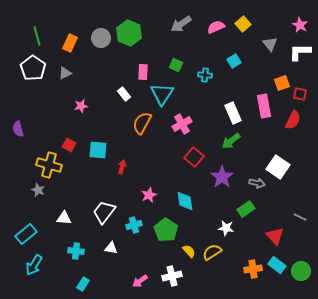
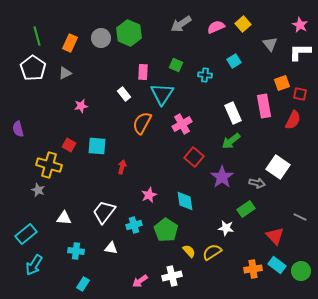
cyan square at (98, 150): moved 1 px left, 4 px up
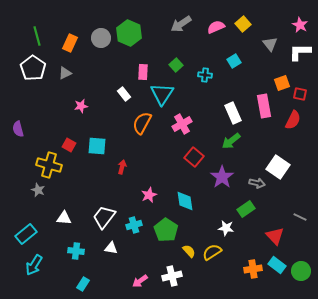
green square at (176, 65): rotated 24 degrees clockwise
white trapezoid at (104, 212): moved 5 px down
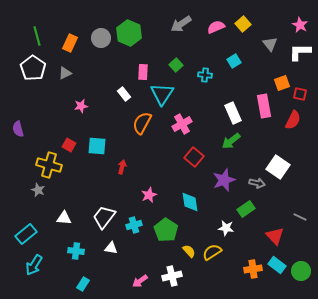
purple star at (222, 177): moved 2 px right, 3 px down; rotated 15 degrees clockwise
cyan diamond at (185, 201): moved 5 px right, 1 px down
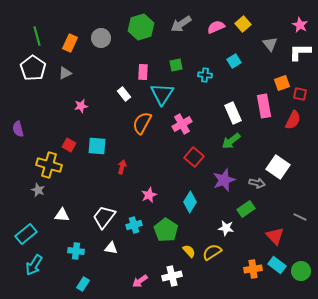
green hexagon at (129, 33): moved 12 px right, 6 px up; rotated 20 degrees clockwise
green square at (176, 65): rotated 32 degrees clockwise
cyan diamond at (190, 202): rotated 40 degrees clockwise
white triangle at (64, 218): moved 2 px left, 3 px up
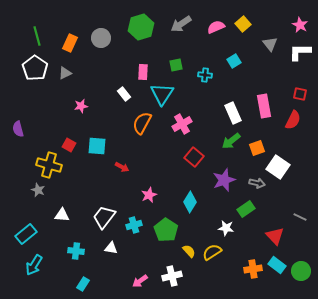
white pentagon at (33, 68): moved 2 px right
orange square at (282, 83): moved 25 px left, 65 px down
red arrow at (122, 167): rotated 104 degrees clockwise
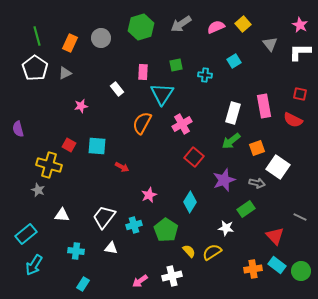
white rectangle at (124, 94): moved 7 px left, 5 px up
white rectangle at (233, 113): rotated 40 degrees clockwise
red semicircle at (293, 120): rotated 90 degrees clockwise
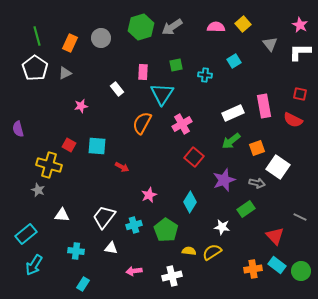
gray arrow at (181, 24): moved 9 px left, 3 px down
pink semicircle at (216, 27): rotated 24 degrees clockwise
white rectangle at (233, 113): rotated 50 degrees clockwise
white star at (226, 228): moved 4 px left, 1 px up
yellow semicircle at (189, 251): rotated 40 degrees counterclockwise
pink arrow at (140, 281): moved 6 px left, 10 px up; rotated 28 degrees clockwise
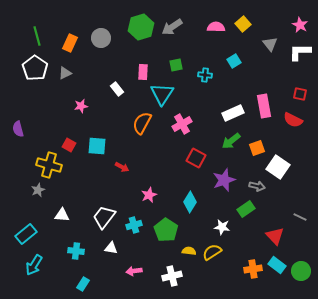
red square at (194, 157): moved 2 px right, 1 px down; rotated 12 degrees counterclockwise
gray arrow at (257, 183): moved 3 px down
gray star at (38, 190): rotated 24 degrees clockwise
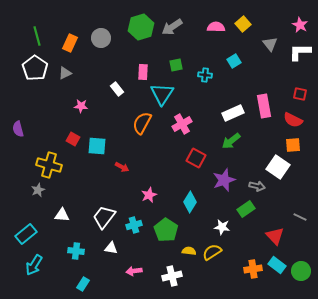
pink star at (81, 106): rotated 16 degrees clockwise
red square at (69, 145): moved 4 px right, 6 px up
orange square at (257, 148): moved 36 px right, 3 px up; rotated 14 degrees clockwise
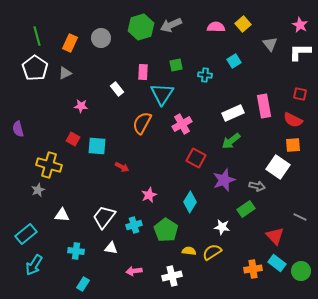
gray arrow at (172, 27): moved 1 px left, 2 px up; rotated 10 degrees clockwise
cyan rectangle at (277, 265): moved 2 px up
